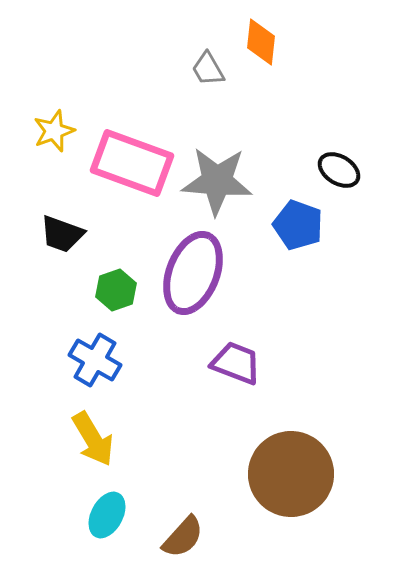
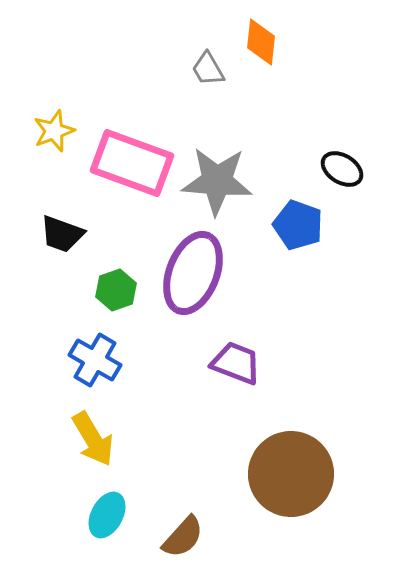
black ellipse: moved 3 px right, 1 px up
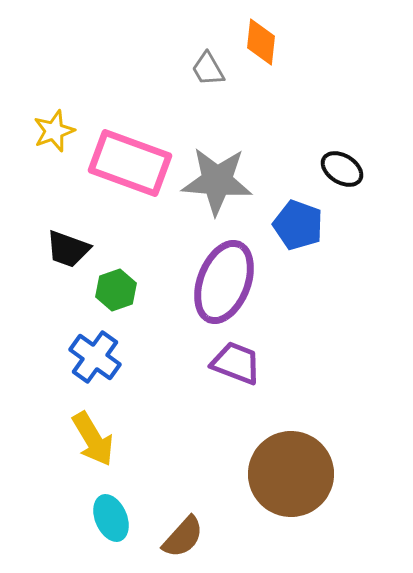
pink rectangle: moved 2 px left
black trapezoid: moved 6 px right, 15 px down
purple ellipse: moved 31 px right, 9 px down
blue cross: moved 3 px up; rotated 6 degrees clockwise
cyan ellipse: moved 4 px right, 3 px down; rotated 51 degrees counterclockwise
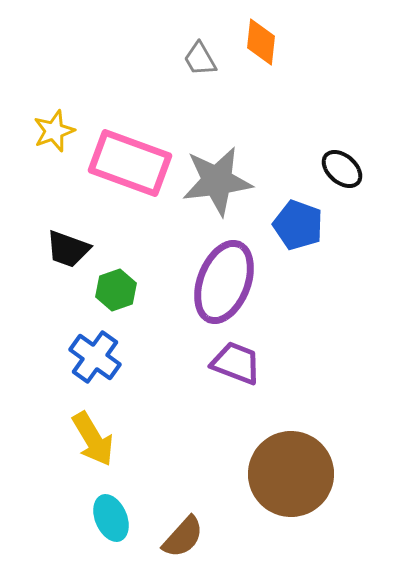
gray trapezoid: moved 8 px left, 10 px up
black ellipse: rotated 9 degrees clockwise
gray star: rotated 12 degrees counterclockwise
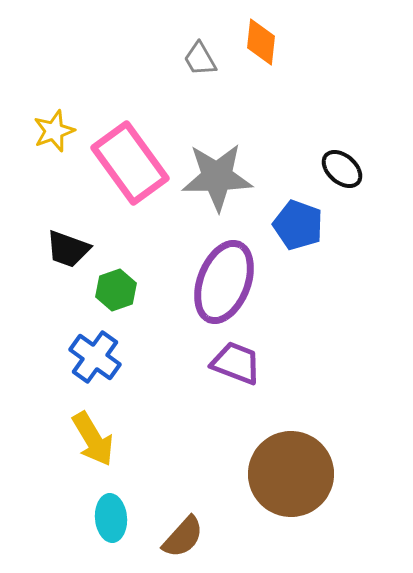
pink rectangle: rotated 34 degrees clockwise
gray star: moved 4 px up; rotated 6 degrees clockwise
cyan ellipse: rotated 18 degrees clockwise
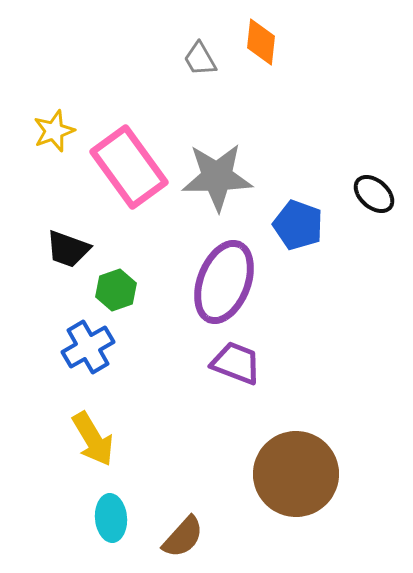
pink rectangle: moved 1 px left, 4 px down
black ellipse: moved 32 px right, 25 px down
blue cross: moved 7 px left, 10 px up; rotated 24 degrees clockwise
brown circle: moved 5 px right
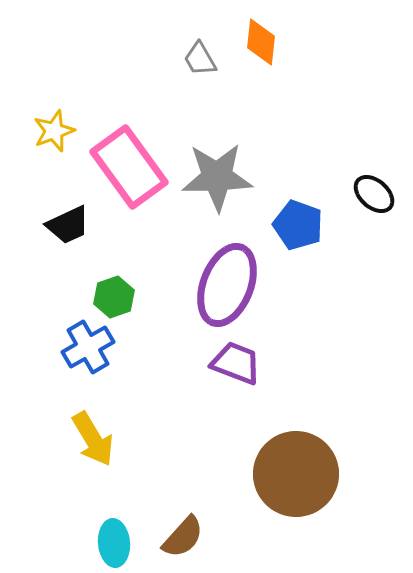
black trapezoid: moved 24 px up; rotated 45 degrees counterclockwise
purple ellipse: moved 3 px right, 3 px down
green hexagon: moved 2 px left, 7 px down
cyan ellipse: moved 3 px right, 25 px down
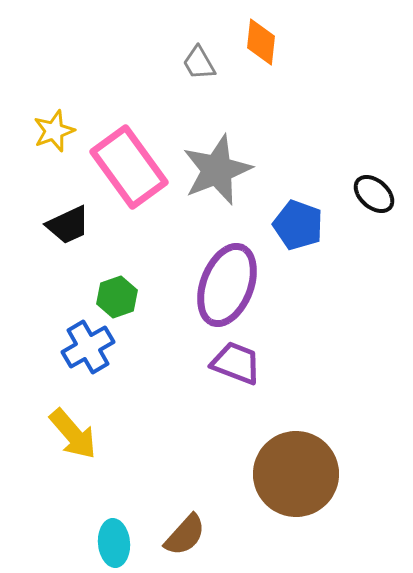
gray trapezoid: moved 1 px left, 4 px down
gray star: moved 7 px up; rotated 20 degrees counterclockwise
green hexagon: moved 3 px right
yellow arrow: moved 20 px left, 5 px up; rotated 10 degrees counterclockwise
brown semicircle: moved 2 px right, 2 px up
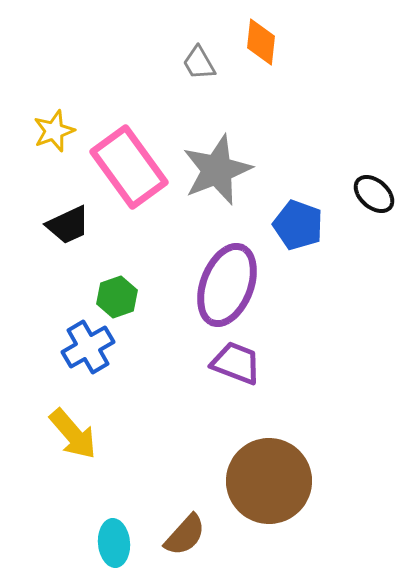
brown circle: moved 27 px left, 7 px down
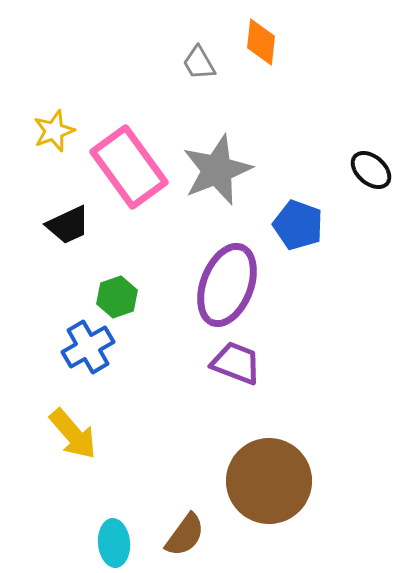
black ellipse: moved 3 px left, 24 px up
brown semicircle: rotated 6 degrees counterclockwise
